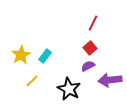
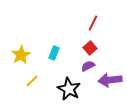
cyan rectangle: moved 9 px right, 3 px up; rotated 16 degrees counterclockwise
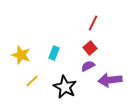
yellow star: rotated 24 degrees counterclockwise
black star: moved 4 px left, 2 px up
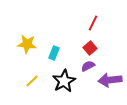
yellow star: moved 6 px right, 11 px up; rotated 12 degrees counterclockwise
black star: moved 1 px left, 6 px up; rotated 15 degrees clockwise
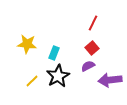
red square: moved 2 px right
black star: moved 6 px left, 5 px up
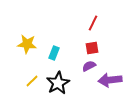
red square: rotated 32 degrees clockwise
purple semicircle: moved 1 px right
black star: moved 7 px down
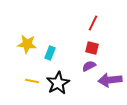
red square: rotated 24 degrees clockwise
cyan rectangle: moved 4 px left
yellow line: rotated 56 degrees clockwise
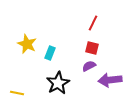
yellow star: rotated 18 degrees clockwise
yellow line: moved 15 px left, 12 px down
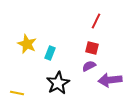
red line: moved 3 px right, 2 px up
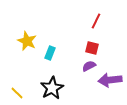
yellow star: moved 3 px up
black star: moved 6 px left, 5 px down
yellow line: rotated 32 degrees clockwise
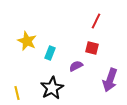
purple semicircle: moved 13 px left
purple arrow: rotated 65 degrees counterclockwise
yellow line: rotated 32 degrees clockwise
